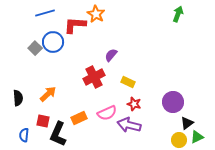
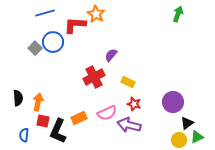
orange arrow: moved 10 px left, 8 px down; rotated 36 degrees counterclockwise
black L-shape: moved 3 px up
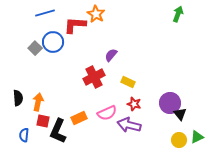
purple circle: moved 3 px left, 1 px down
black triangle: moved 7 px left, 9 px up; rotated 32 degrees counterclockwise
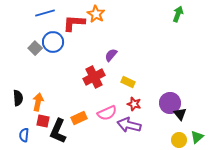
red L-shape: moved 1 px left, 2 px up
green triangle: rotated 16 degrees counterclockwise
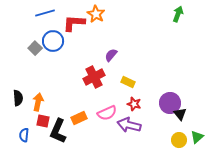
blue circle: moved 1 px up
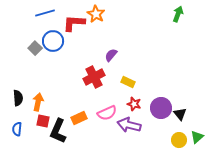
purple circle: moved 9 px left, 5 px down
blue semicircle: moved 7 px left, 6 px up
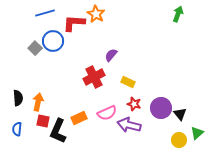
green triangle: moved 4 px up
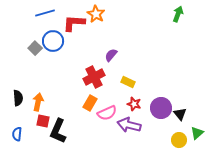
orange rectangle: moved 11 px right, 15 px up; rotated 35 degrees counterclockwise
blue semicircle: moved 5 px down
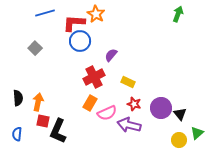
blue circle: moved 27 px right
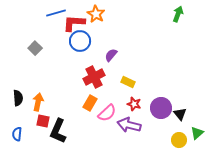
blue line: moved 11 px right
pink semicircle: rotated 18 degrees counterclockwise
